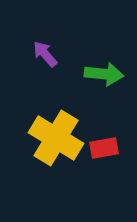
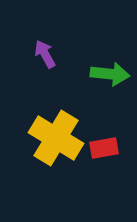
purple arrow: rotated 12 degrees clockwise
green arrow: moved 6 px right
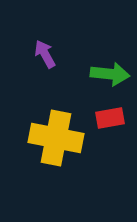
yellow cross: rotated 20 degrees counterclockwise
red rectangle: moved 6 px right, 30 px up
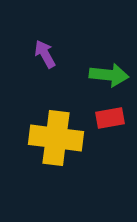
green arrow: moved 1 px left, 1 px down
yellow cross: rotated 4 degrees counterclockwise
